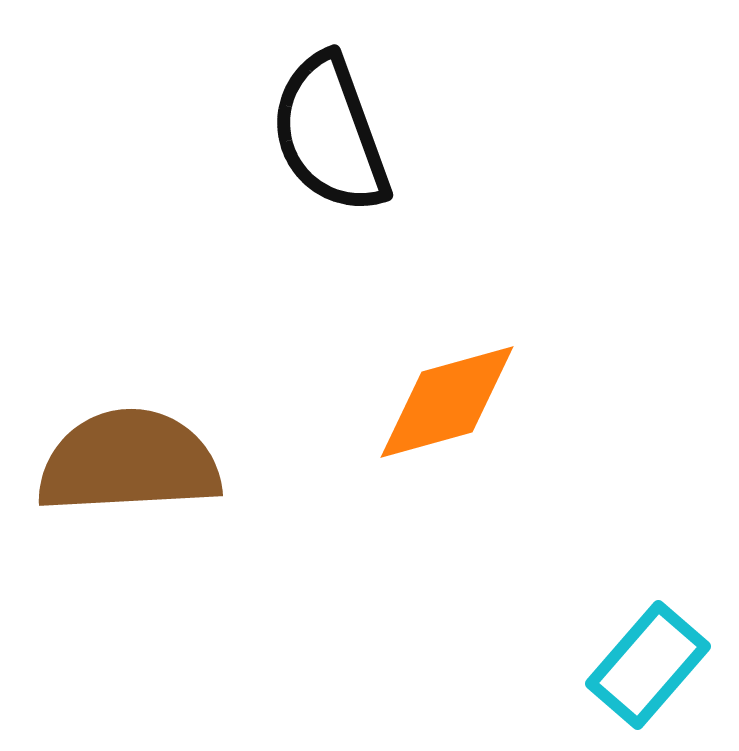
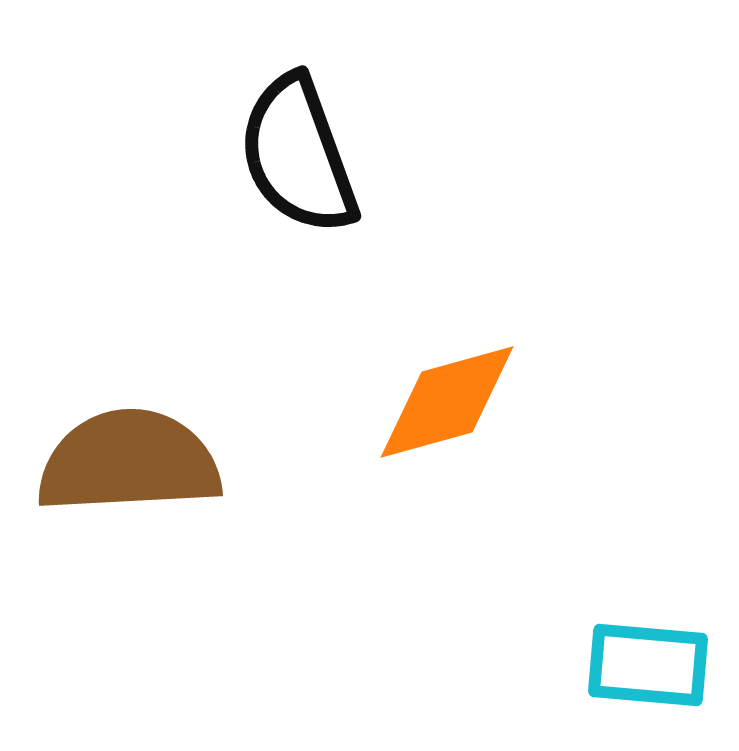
black semicircle: moved 32 px left, 21 px down
cyan rectangle: rotated 54 degrees clockwise
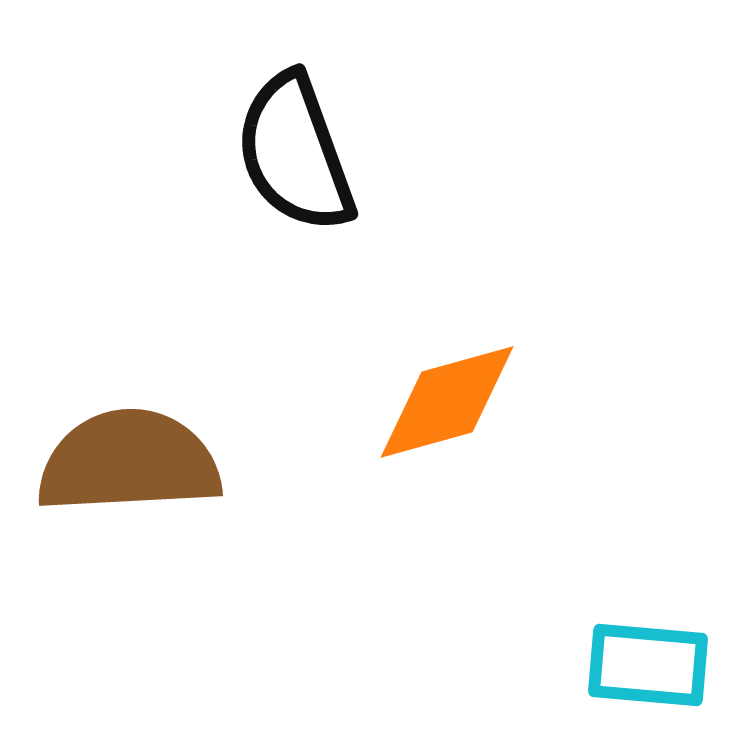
black semicircle: moved 3 px left, 2 px up
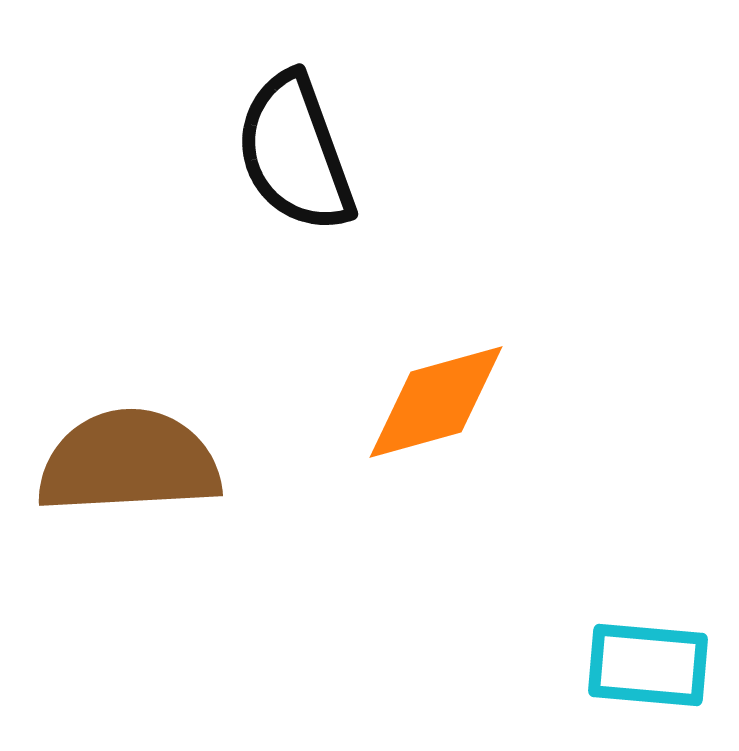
orange diamond: moved 11 px left
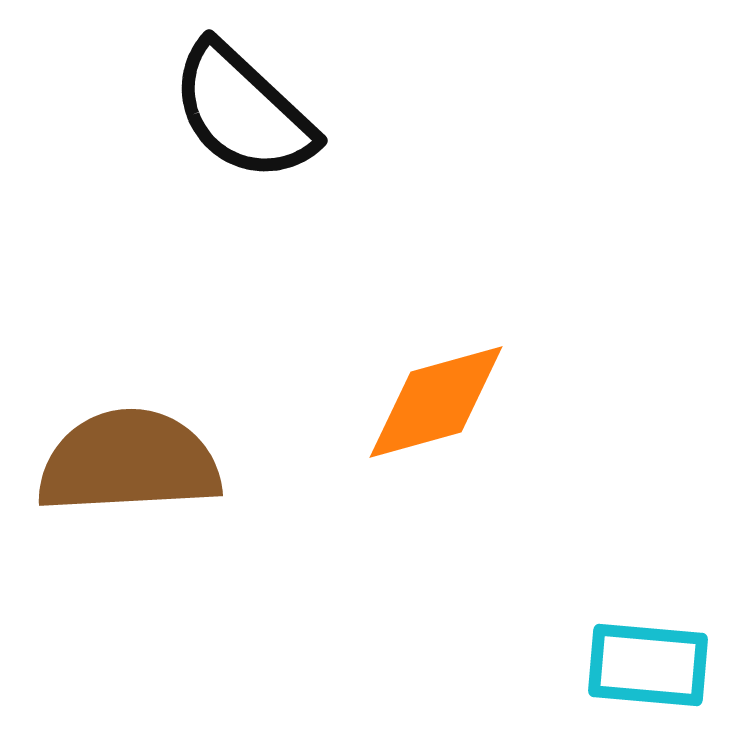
black semicircle: moved 52 px left, 41 px up; rotated 27 degrees counterclockwise
